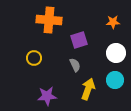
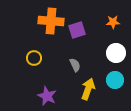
orange cross: moved 2 px right, 1 px down
purple square: moved 2 px left, 10 px up
purple star: rotated 30 degrees clockwise
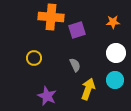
orange cross: moved 4 px up
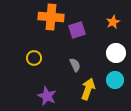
orange star: rotated 24 degrees counterclockwise
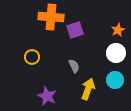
orange star: moved 5 px right, 8 px down
purple square: moved 2 px left
yellow circle: moved 2 px left, 1 px up
gray semicircle: moved 1 px left, 1 px down
